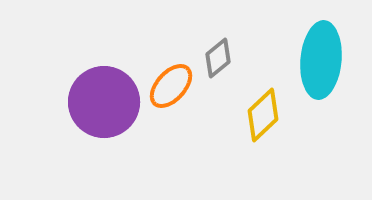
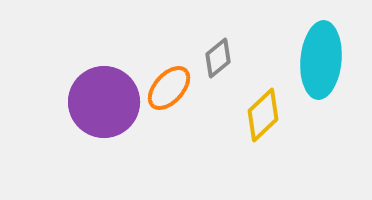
orange ellipse: moved 2 px left, 2 px down
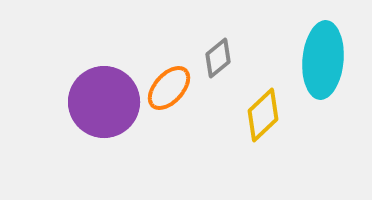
cyan ellipse: moved 2 px right
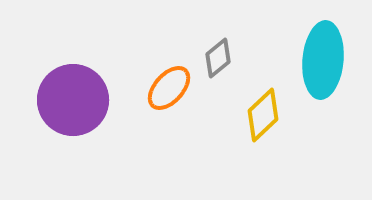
purple circle: moved 31 px left, 2 px up
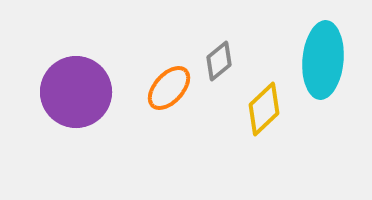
gray diamond: moved 1 px right, 3 px down
purple circle: moved 3 px right, 8 px up
yellow diamond: moved 1 px right, 6 px up
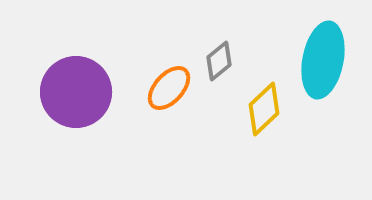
cyan ellipse: rotated 6 degrees clockwise
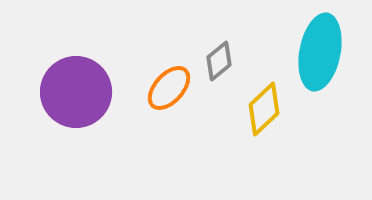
cyan ellipse: moved 3 px left, 8 px up
